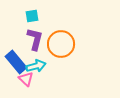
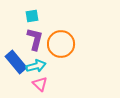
pink triangle: moved 14 px right, 5 px down
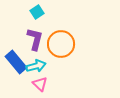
cyan square: moved 5 px right, 4 px up; rotated 24 degrees counterclockwise
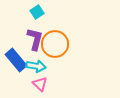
orange circle: moved 6 px left
blue rectangle: moved 2 px up
cyan arrow: rotated 24 degrees clockwise
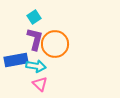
cyan square: moved 3 px left, 5 px down
blue rectangle: rotated 60 degrees counterclockwise
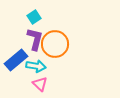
blue rectangle: rotated 30 degrees counterclockwise
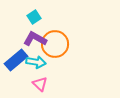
purple L-shape: rotated 75 degrees counterclockwise
cyan arrow: moved 4 px up
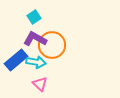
orange circle: moved 3 px left, 1 px down
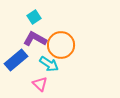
orange circle: moved 9 px right
cyan arrow: moved 13 px right, 2 px down; rotated 24 degrees clockwise
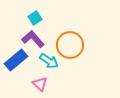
cyan square: moved 1 px right, 1 px down
purple L-shape: moved 2 px left; rotated 20 degrees clockwise
orange circle: moved 9 px right
cyan arrow: moved 3 px up
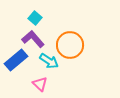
cyan square: rotated 16 degrees counterclockwise
